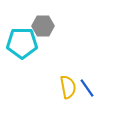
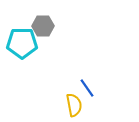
yellow semicircle: moved 6 px right, 18 px down
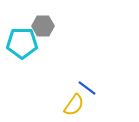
blue line: rotated 18 degrees counterclockwise
yellow semicircle: rotated 45 degrees clockwise
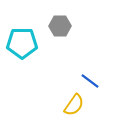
gray hexagon: moved 17 px right
blue line: moved 3 px right, 7 px up
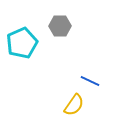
cyan pentagon: rotated 24 degrees counterclockwise
blue line: rotated 12 degrees counterclockwise
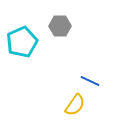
cyan pentagon: moved 1 px up
yellow semicircle: moved 1 px right
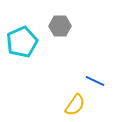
blue line: moved 5 px right
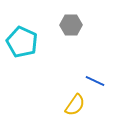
gray hexagon: moved 11 px right, 1 px up
cyan pentagon: rotated 24 degrees counterclockwise
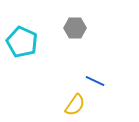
gray hexagon: moved 4 px right, 3 px down
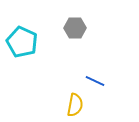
yellow semicircle: rotated 25 degrees counterclockwise
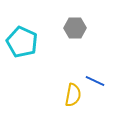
yellow semicircle: moved 2 px left, 10 px up
